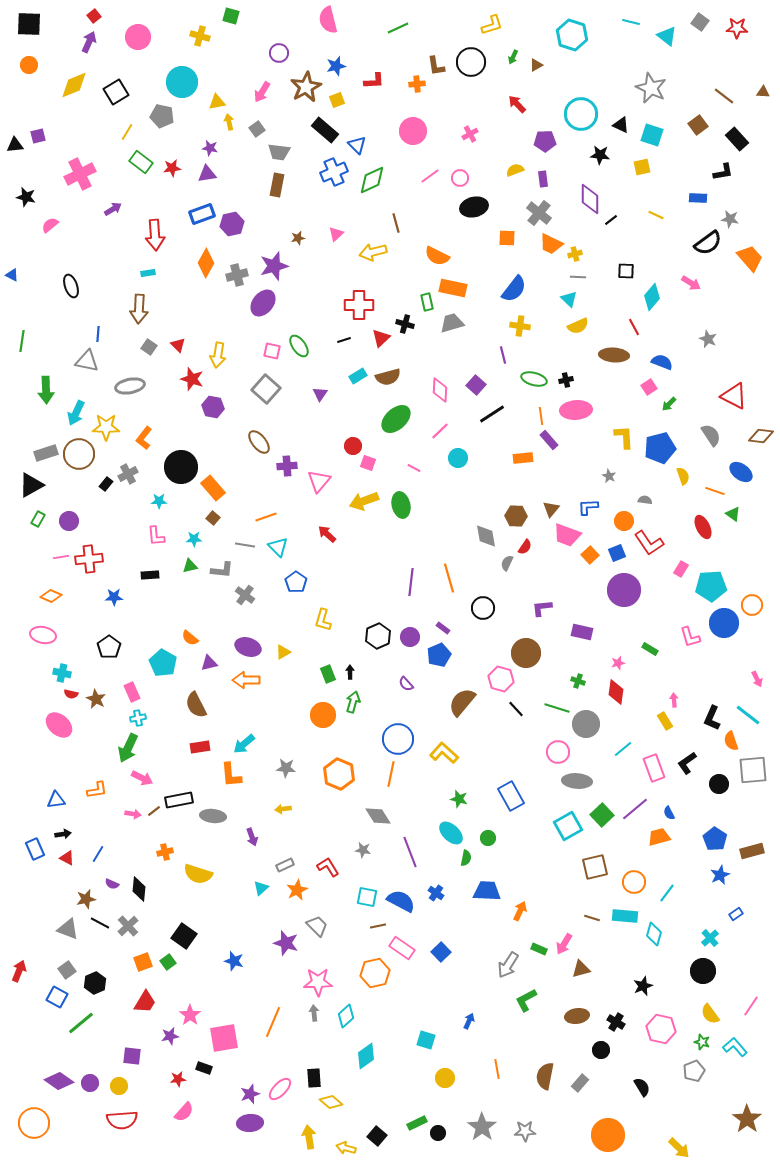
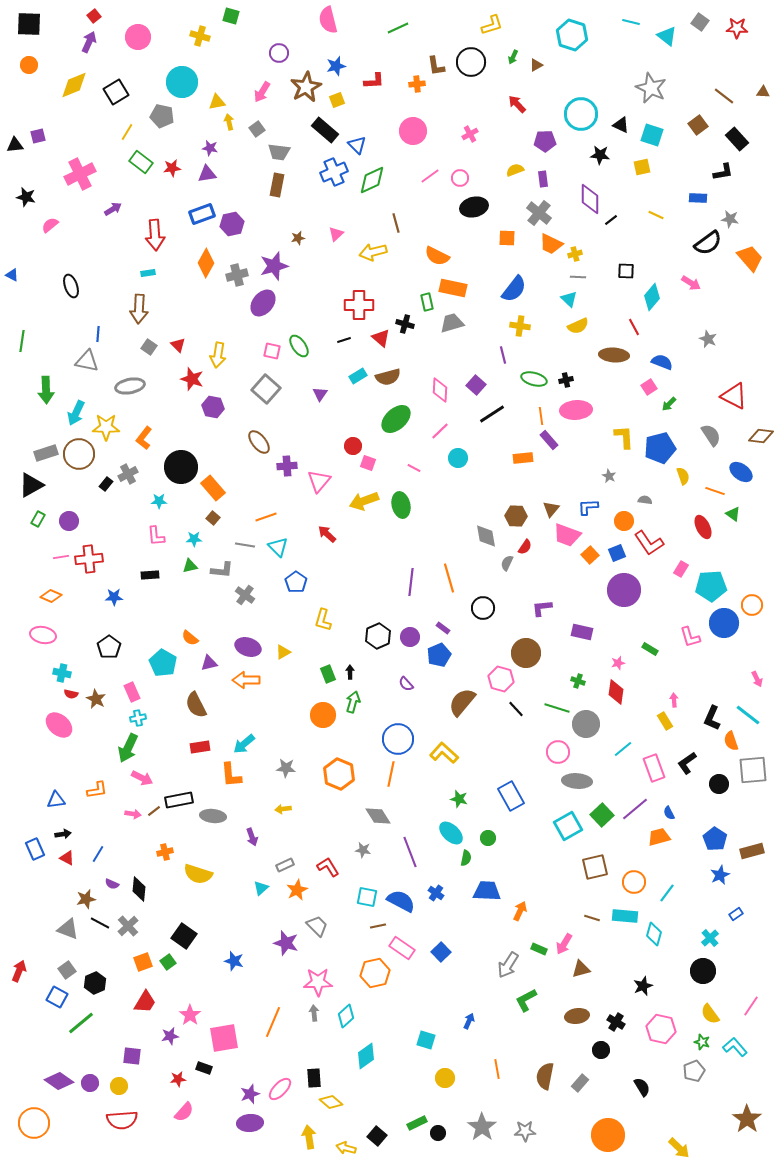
red triangle at (381, 338): rotated 36 degrees counterclockwise
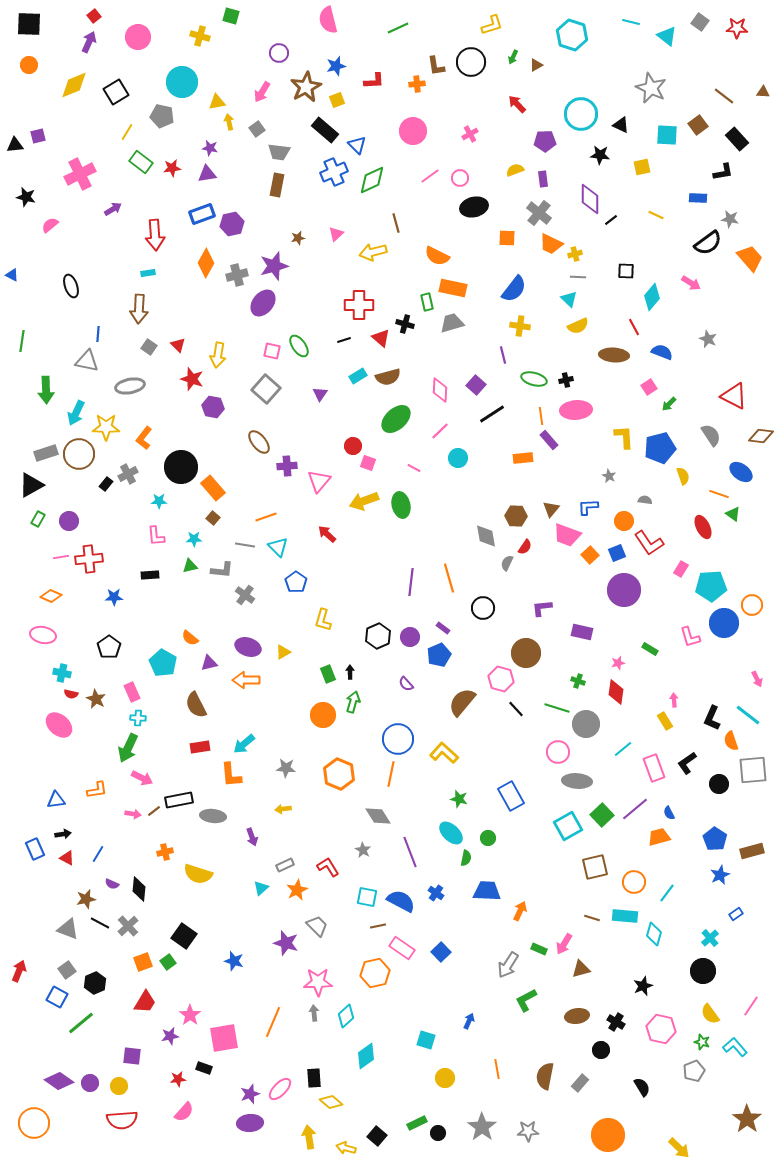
cyan square at (652, 135): moved 15 px right; rotated 15 degrees counterclockwise
blue semicircle at (662, 362): moved 10 px up
orange line at (715, 491): moved 4 px right, 3 px down
cyan cross at (138, 718): rotated 14 degrees clockwise
gray star at (363, 850): rotated 21 degrees clockwise
gray star at (525, 1131): moved 3 px right
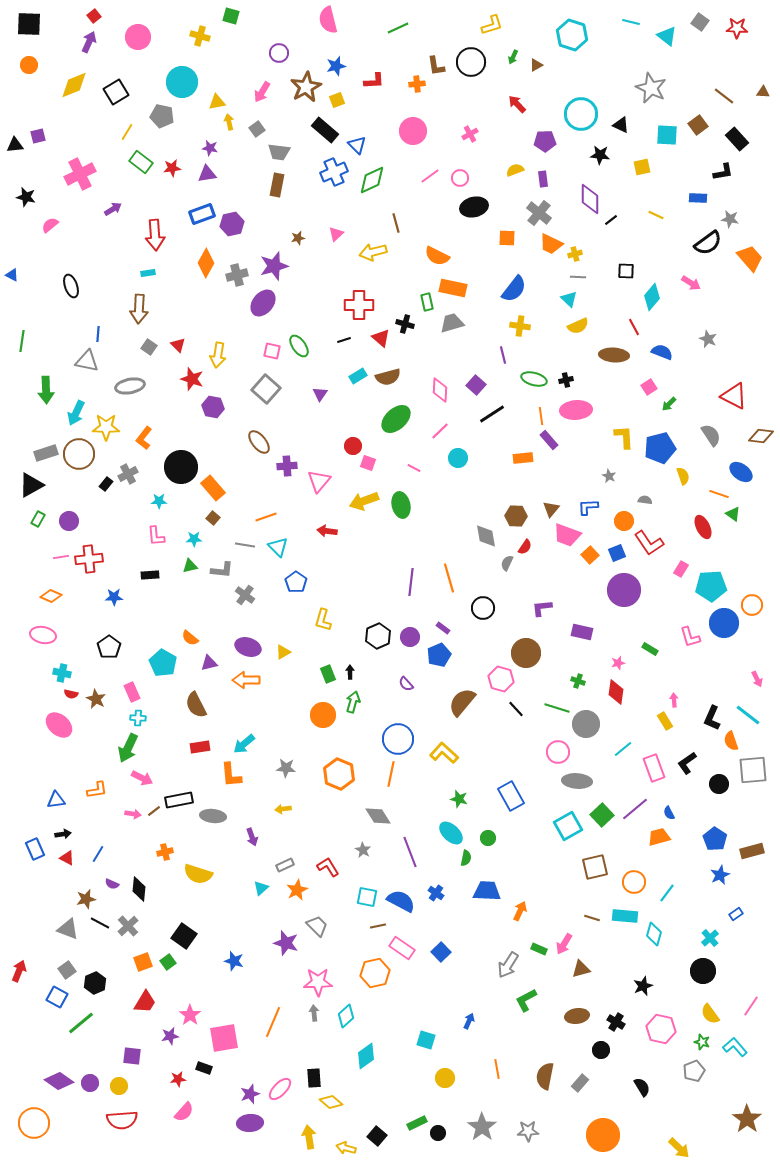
red arrow at (327, 534): moved 3 px up; rotated 36 degrees counterclockwise
orange circle at (608, 1135): moved 5 px left
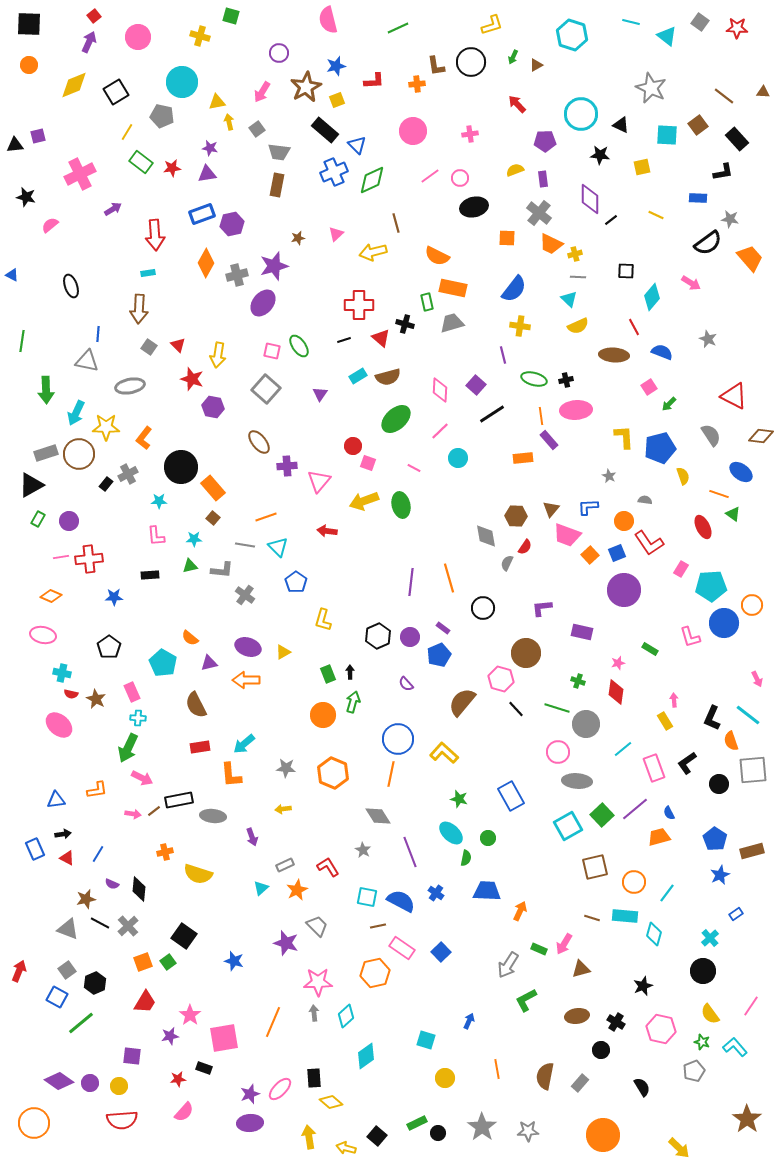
pink cross at (470, 134): rotated 21 degrees clockwise
orange hexagon at (339, 774): moved 6 px left, 1 px up
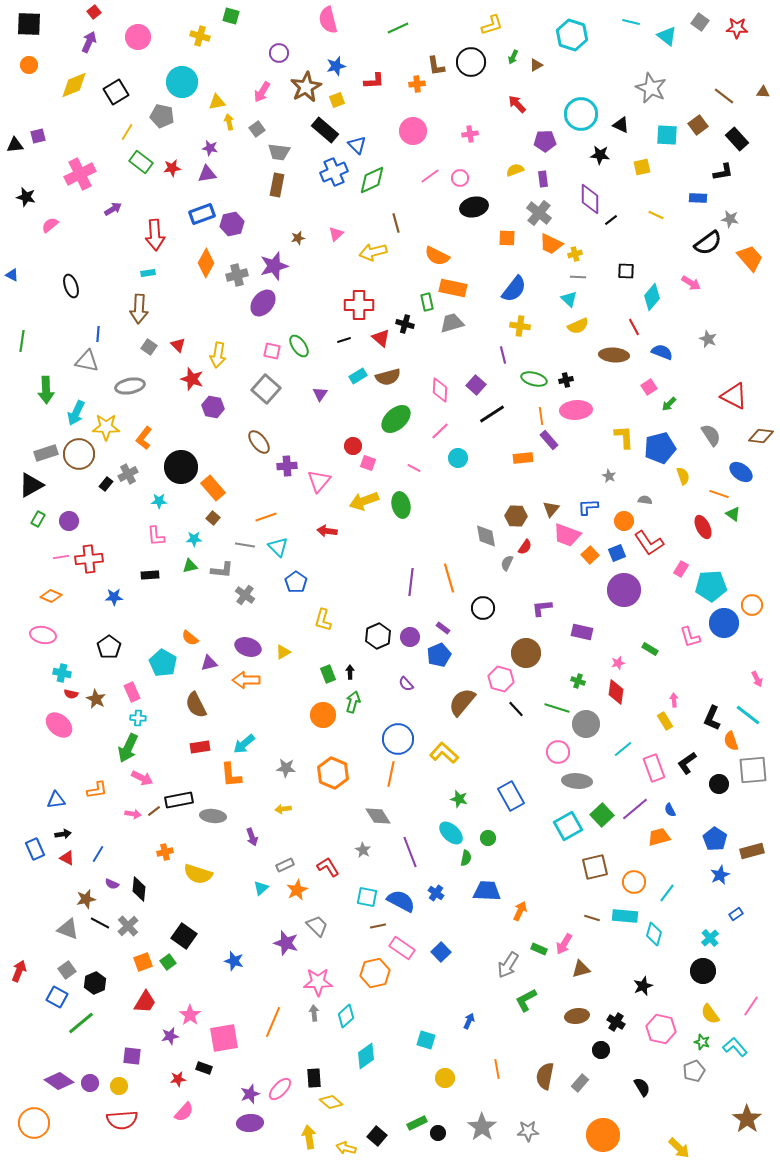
red square at (94, 16): moved 4 px up
blue semicircle at (669, 813): moved 1 px right, 3 px up
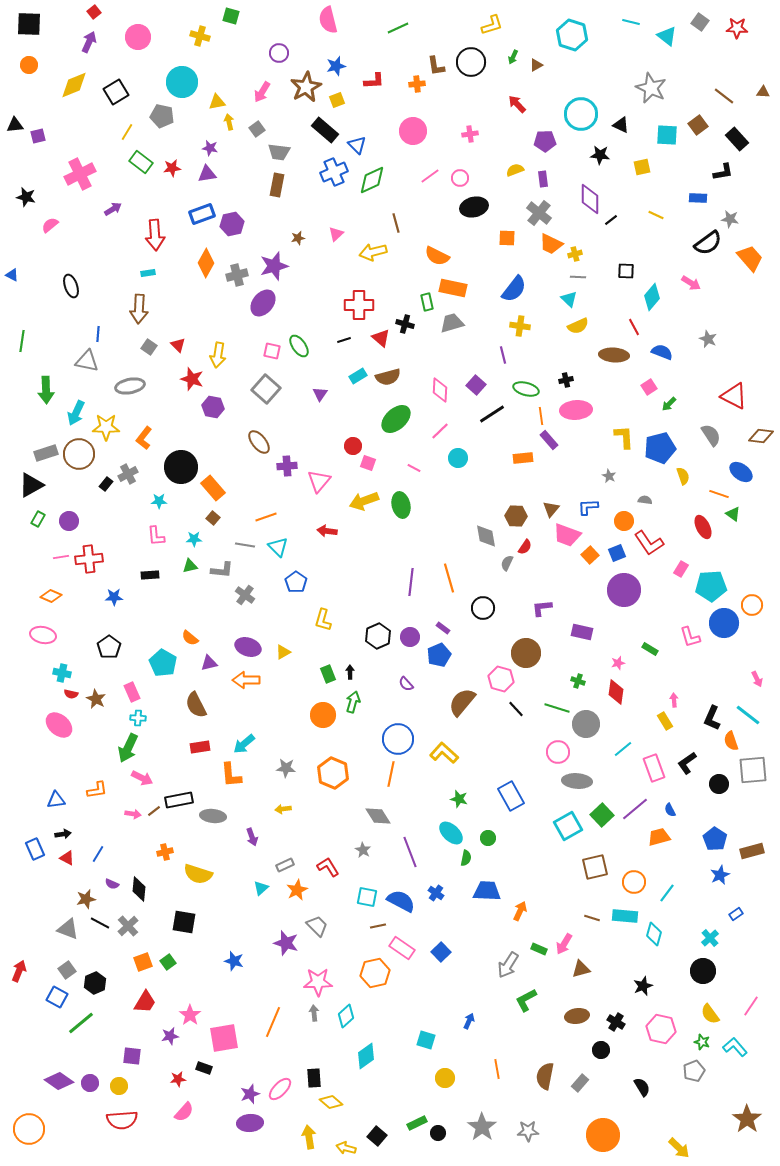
black triangle at (15, 145): moved 20 px up
green ellipse at (534, 379): moved 8 px left, 10 px down
black square at (184, 936): moved 14 px up; rotated 25 degrees counterclockwise
orange circle at (34, 1123): moved 5 px left, 6 px down
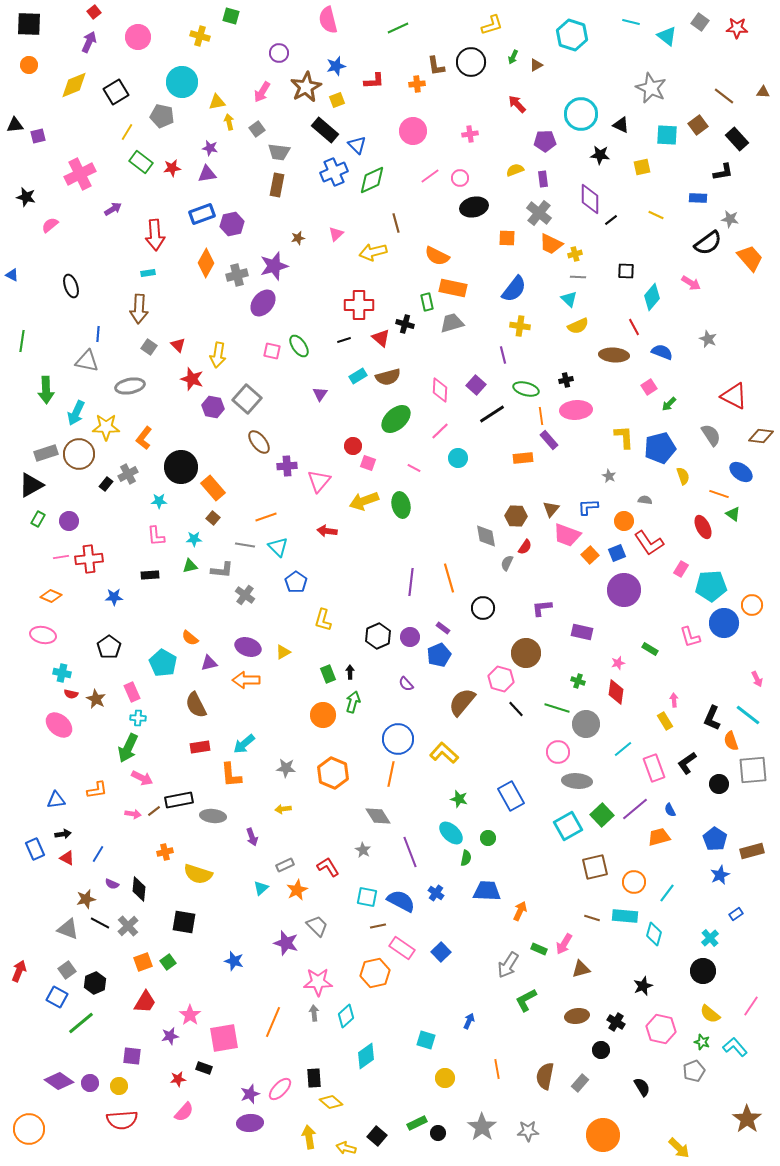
gray square at (266, 389): moved 19 px left, 10 px down
yellow semicircle at (710, 1014): rotated 15 degrees counterclockwise
